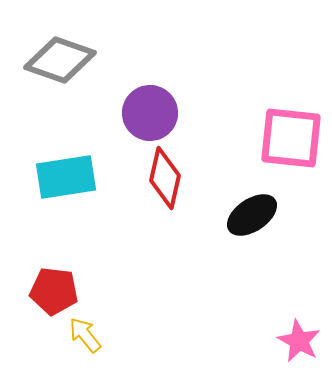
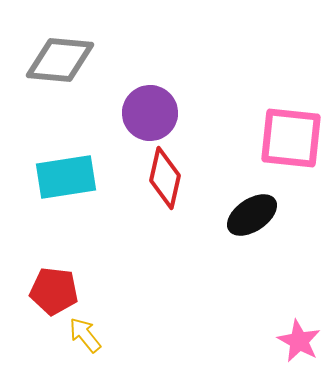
gray diamond: rotated 14 degrees counterclockwise
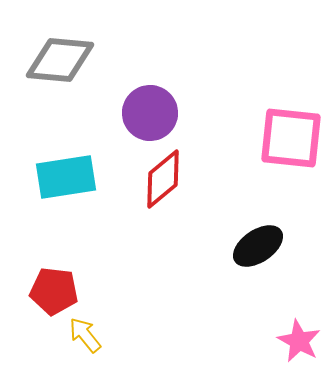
red diamond: moved 2 px left, 1 px down; rotated 38 degrees clockwise
black ellipse: moved 6 px right, 31 px down
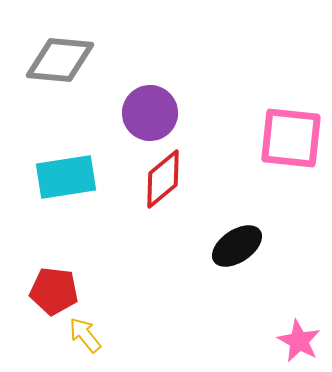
black ellipse: moved 21 px left
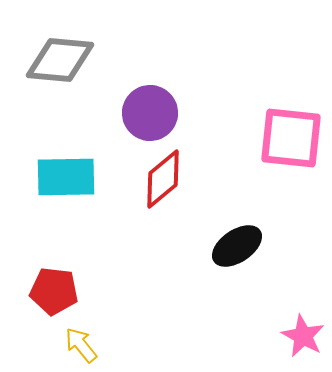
cyan rectangle: rotated 8 degrees clockwise
yellow arrow: moved 4 px left, 10 px down
pink star: moved 4 px right, 5 px up
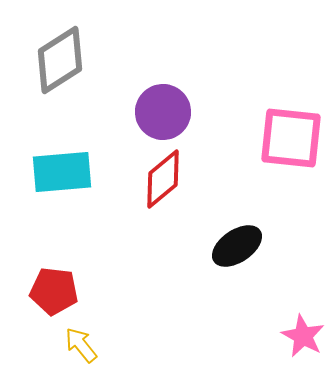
gray diamond: rotated 38 degrees counterclockwise
purple circle: moved 13 px right, 1 px up
cyan rectangle: moved 4 px left, 5 px up; rotated 4 degrees counterclockwise
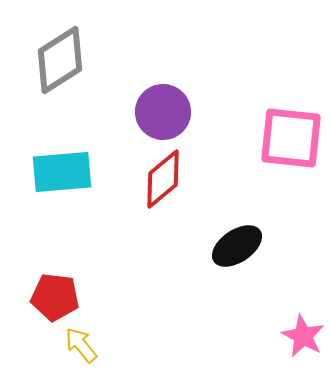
red pentagon: moved 1 px right, 6 px down
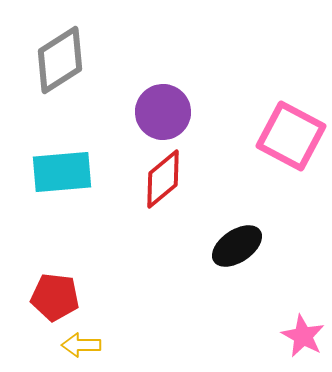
pink square: moved 2 px up; rotated 22 degrees clockwise
yellow arrow: rotated 51 degrees counterclockwise
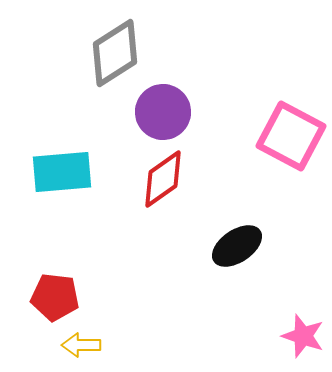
gray diamond: moved 55 px right, 7 px up
red diamond: rotated 4 degrees clockwise
pink star: rotated 9 degrees counterclockwise
